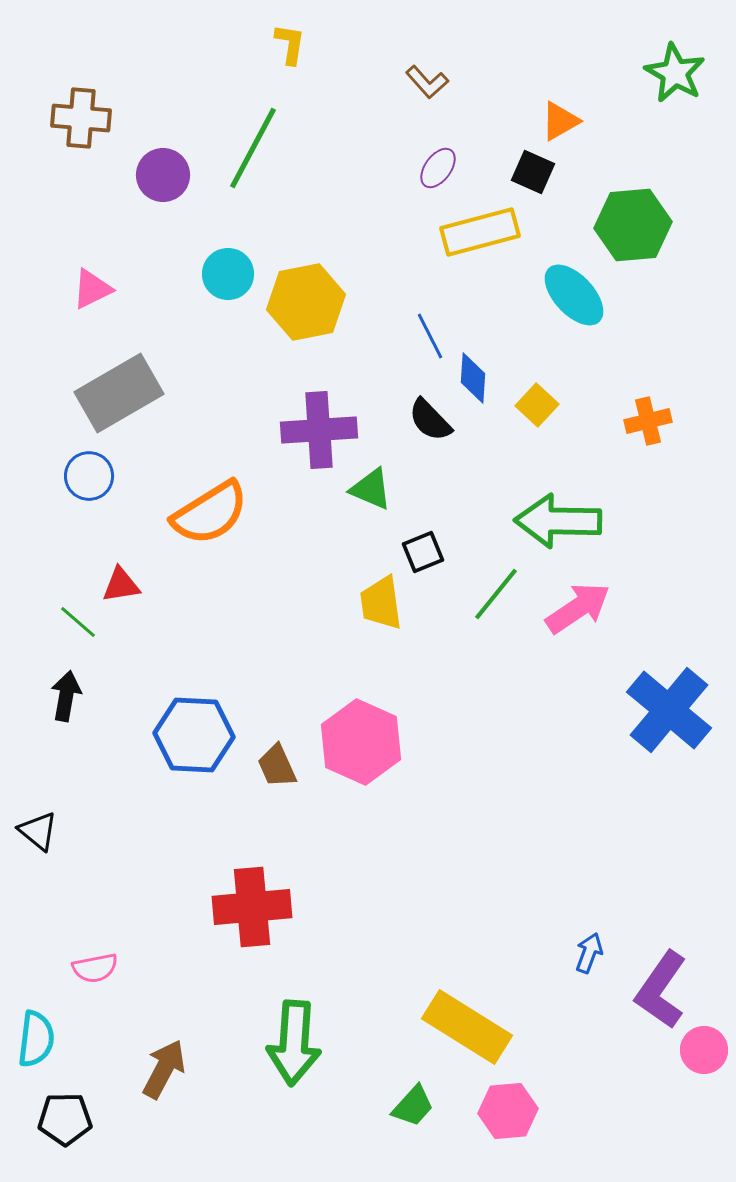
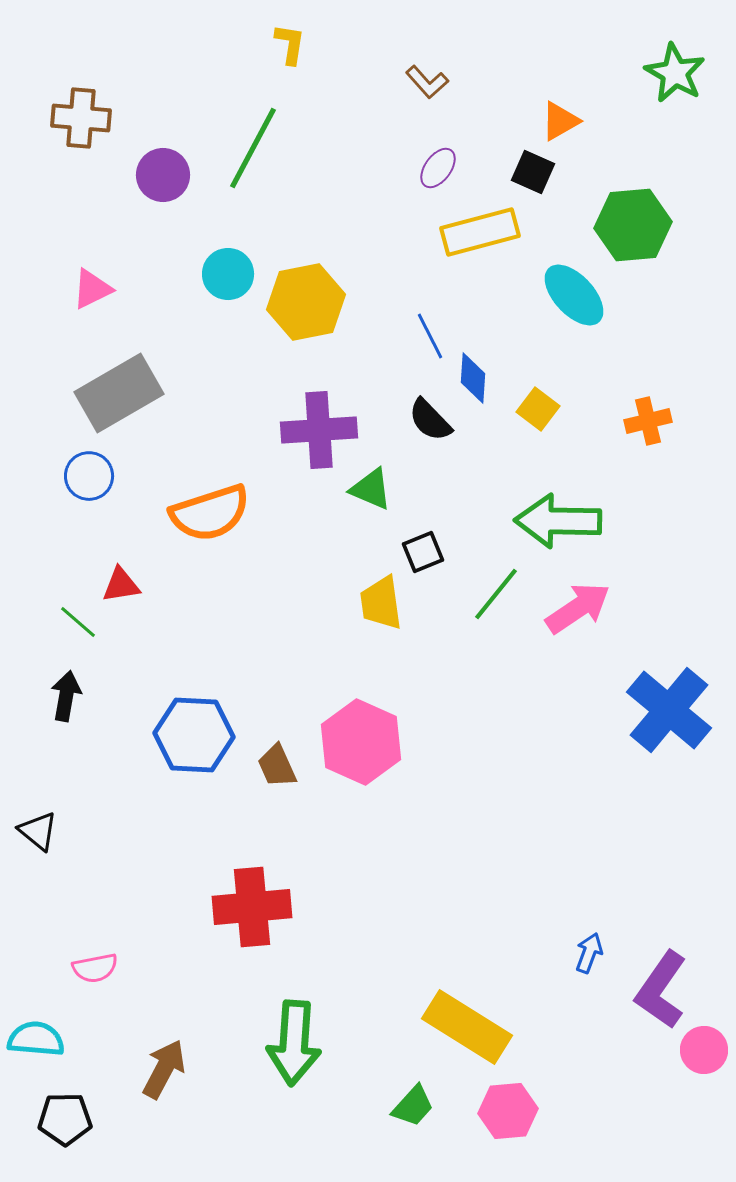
yellow square at (537, 405): moved 1 px right, 4 px down; rotated 6 degrees counterclockwise
orange semicircle at (210, 513): rotated 14 degrees clockwise
cyan semicircle at (36, 1039): rotated 92 degrees counterclockwise
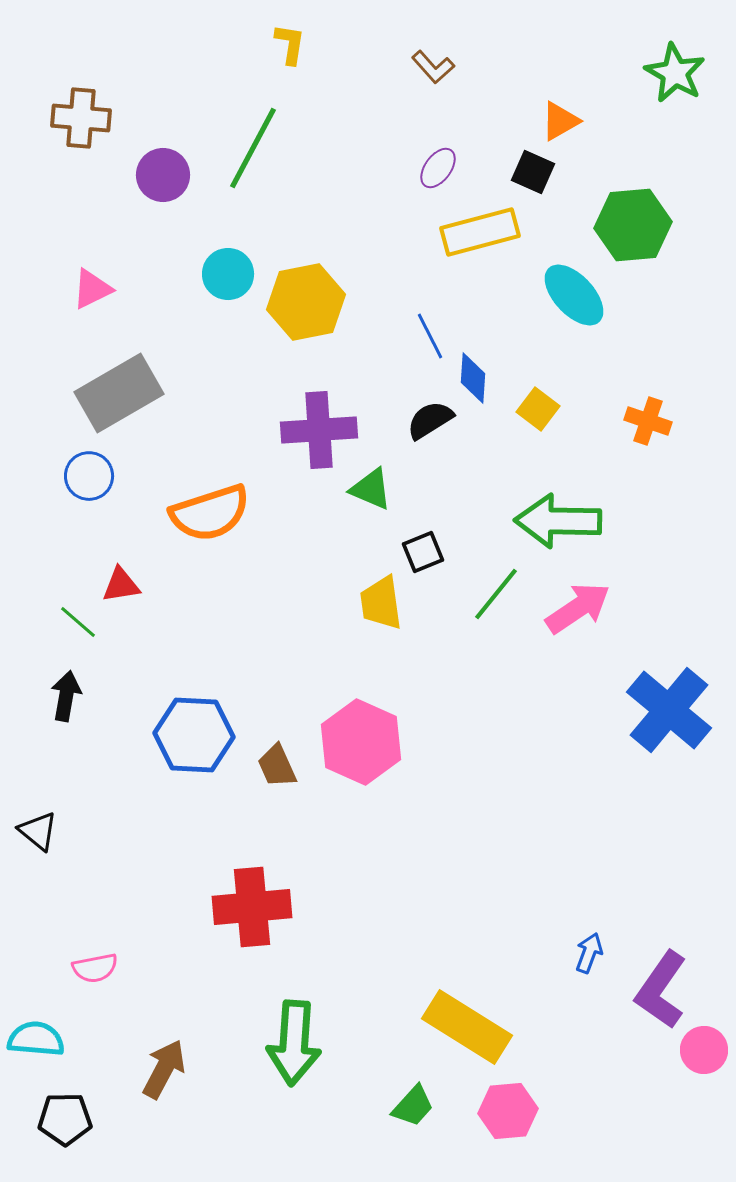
brown L-shape at (427, 82): moved 6 px right, 15 px up
black semicircle at (430, 420): rotated 102 degrees clockwise
orange cross at (648, 421): rotated 33 degrees clockwise
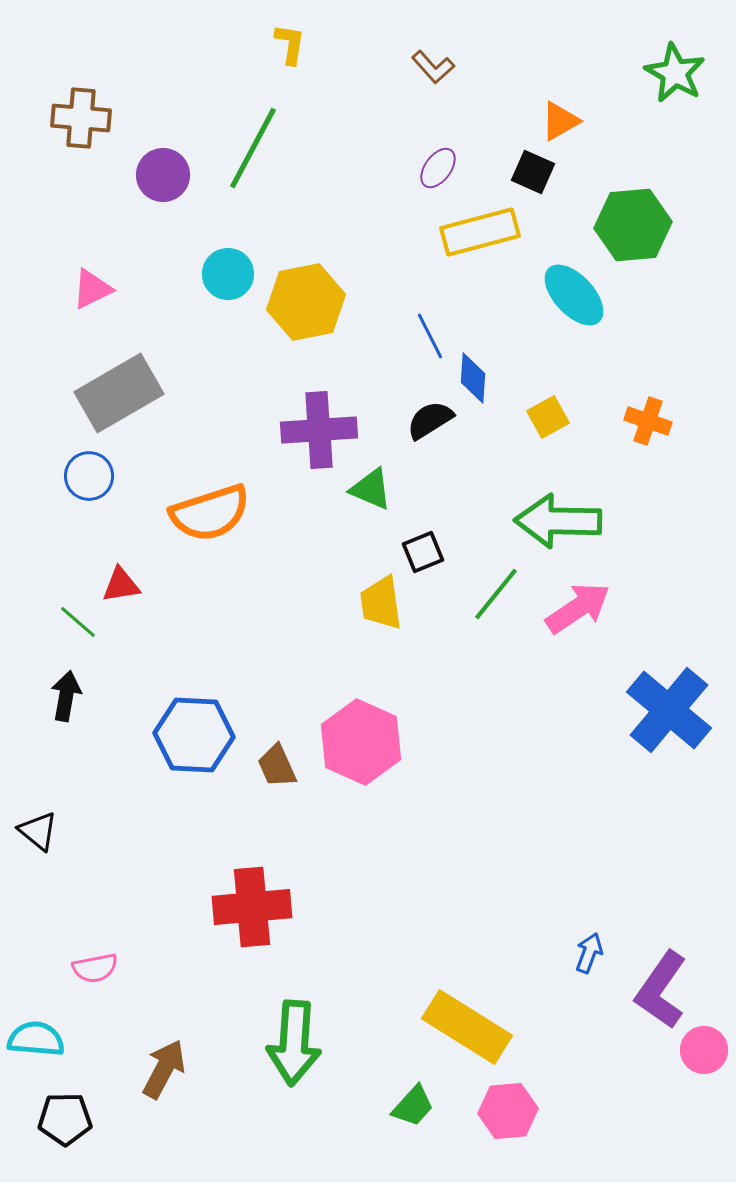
yellow square at (538, 409): moved 10 px right, 8 px down; rotated 24 degrees clockwise
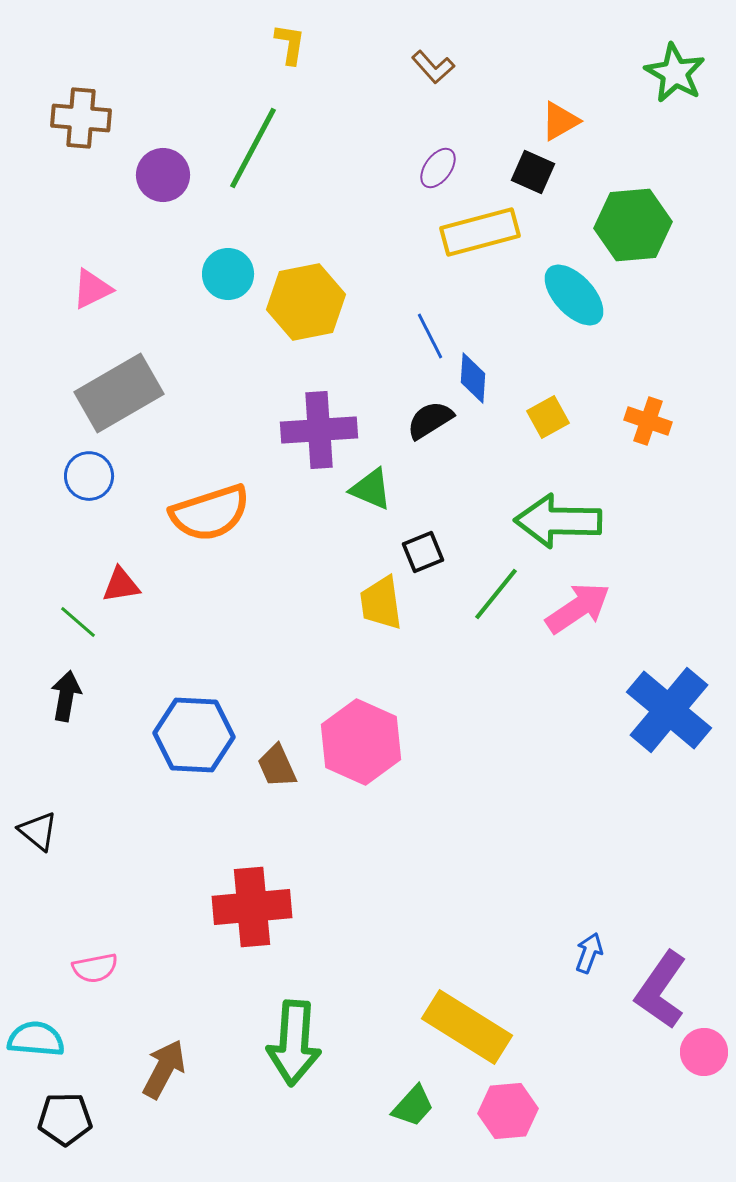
pink circle at (704, 1050): moved 2 px down
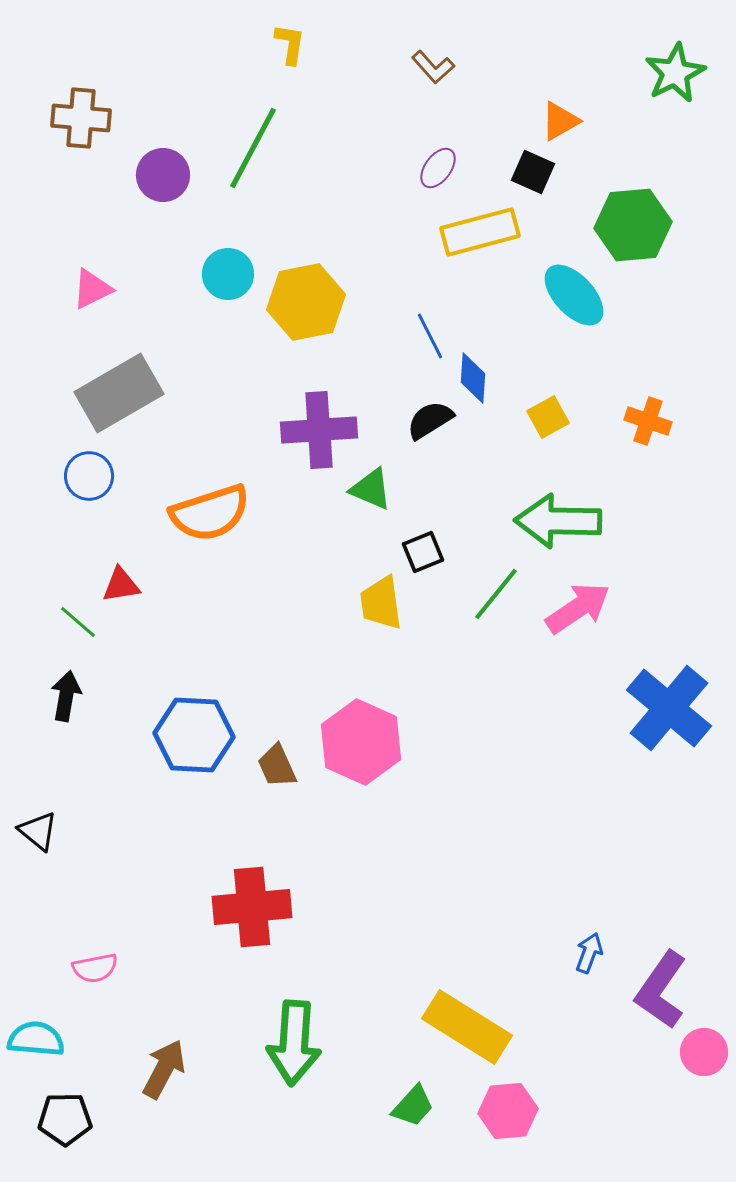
green star at (675, 73): rotated 16 degrees clockwise
blue cross at (669, 710): moved 2 px up
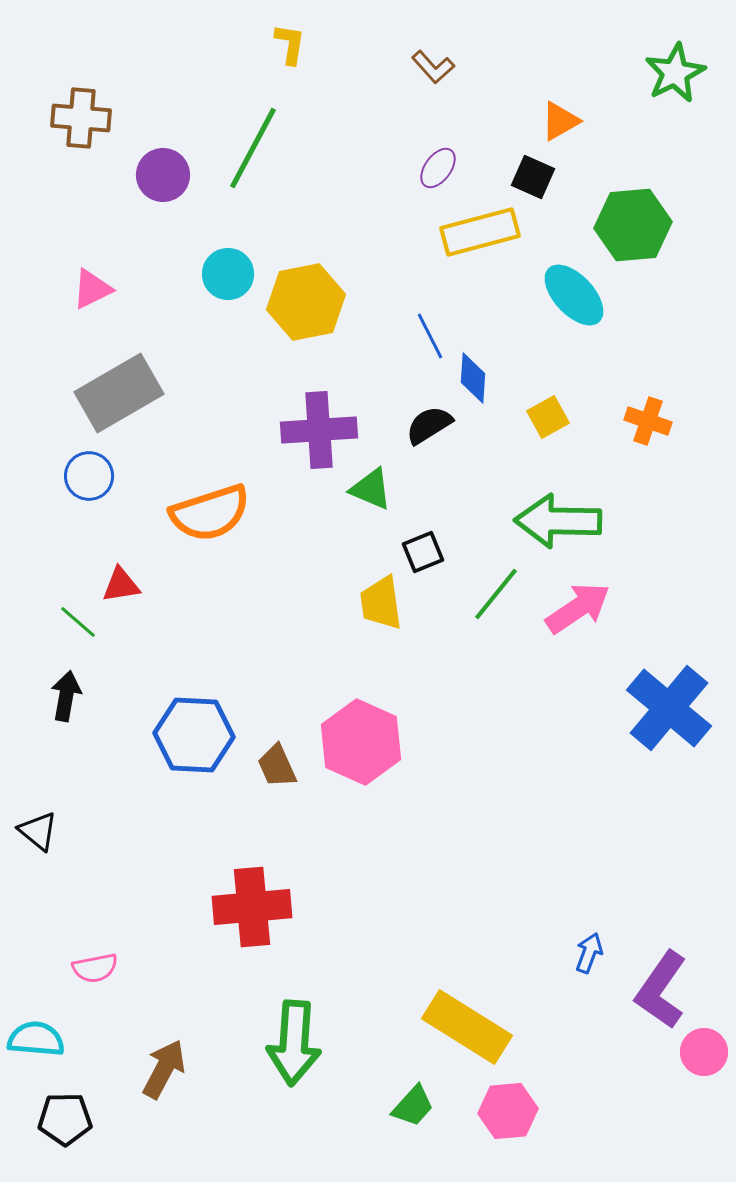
black square at (533, 172): moved 5 px down
black semicircle at (430, 420): moved 1 px left, 5 px down
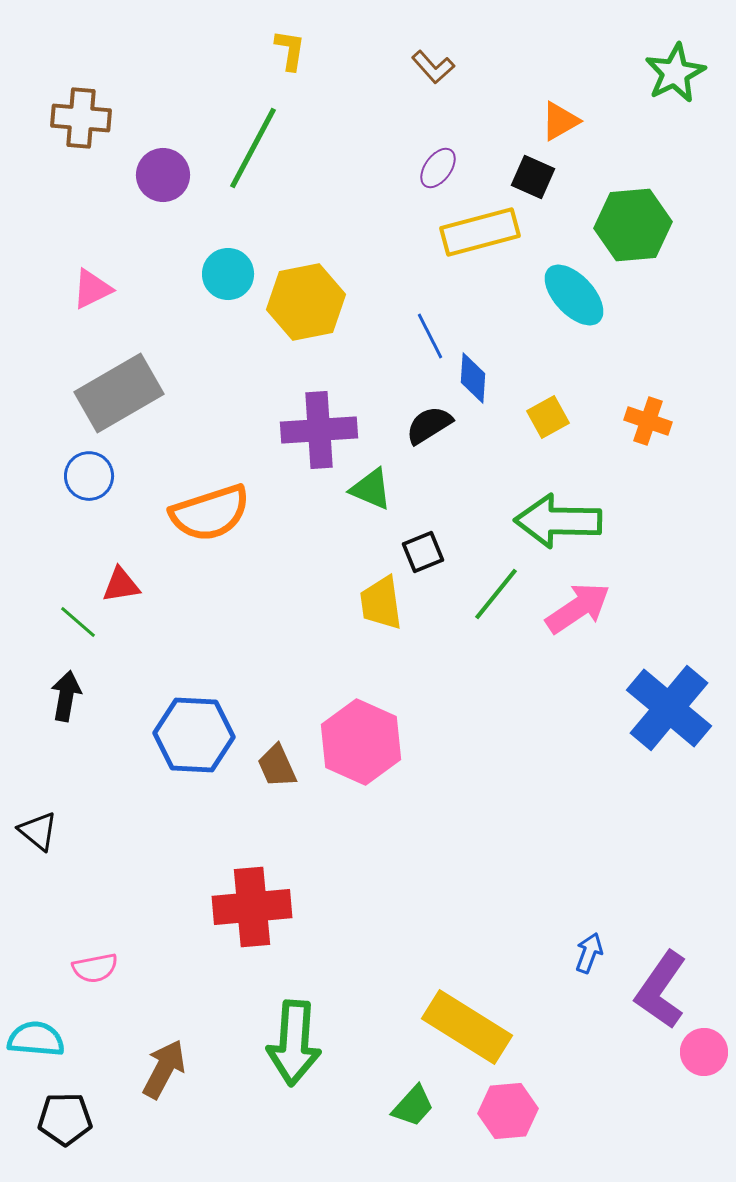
yellow L-shape at (290, 44): moved 6 px down
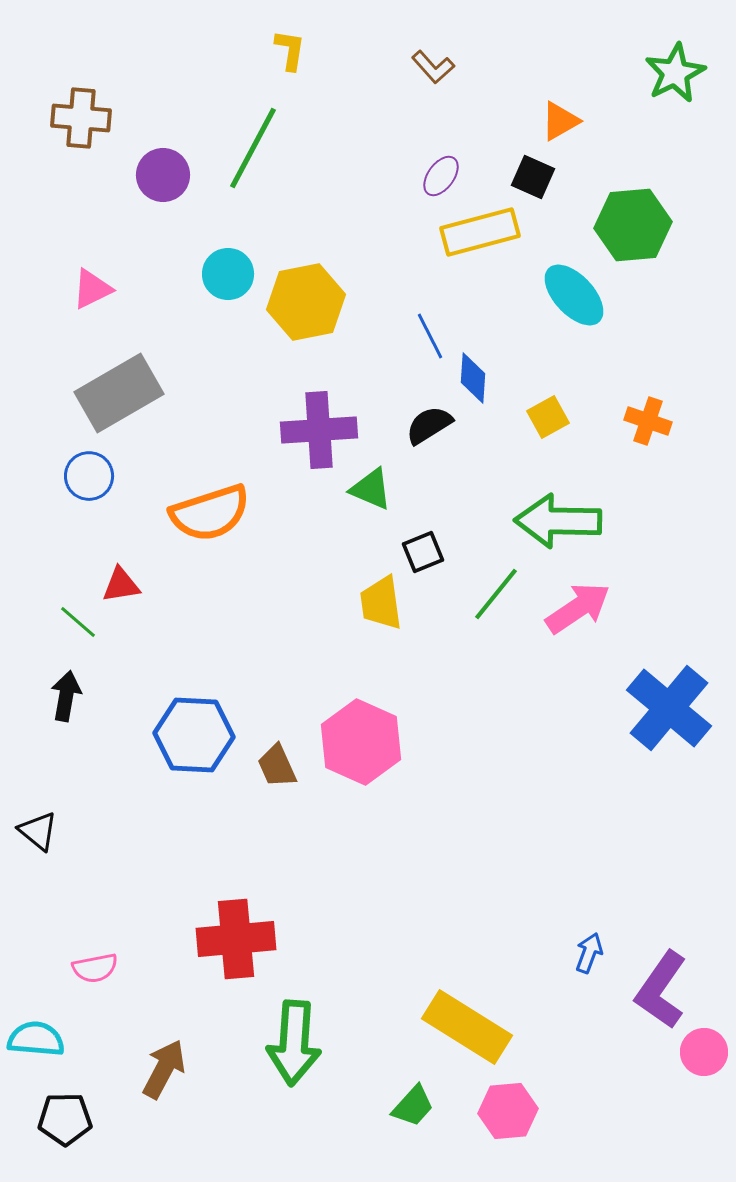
purple ellipse at (438, 168): moved 3 px right, 8 px down
red cross at (252, 907): moved 16 px left, 32 px down
